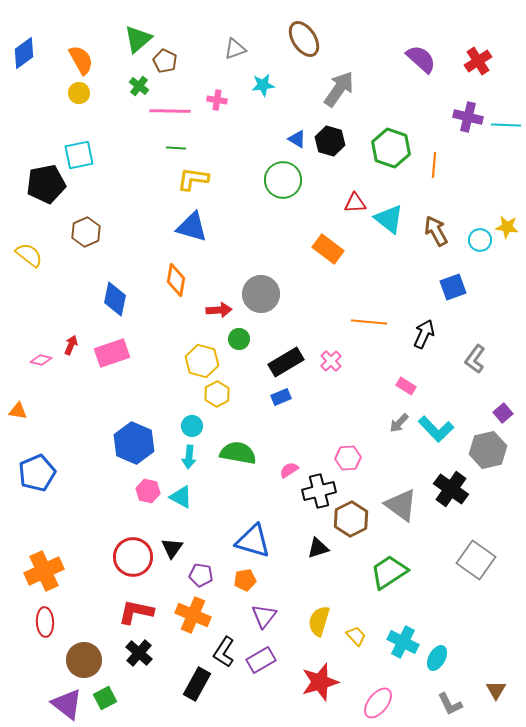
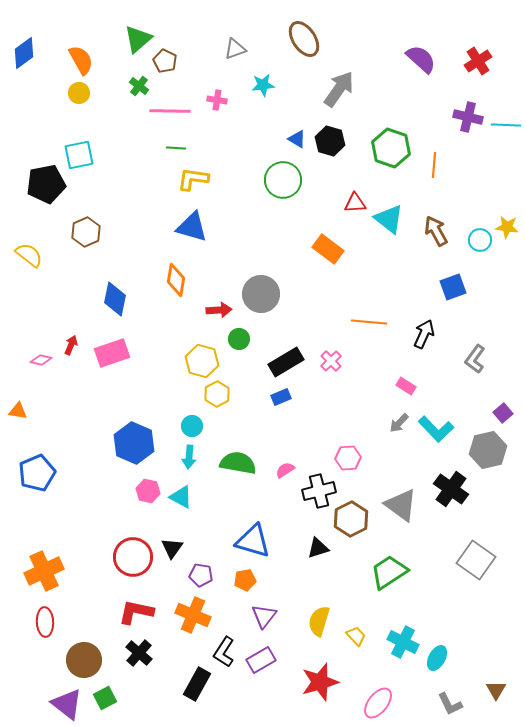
green semicircle at (238, 453): moved 10 px down
pink semicircle at (289, 470): moved 4 px left
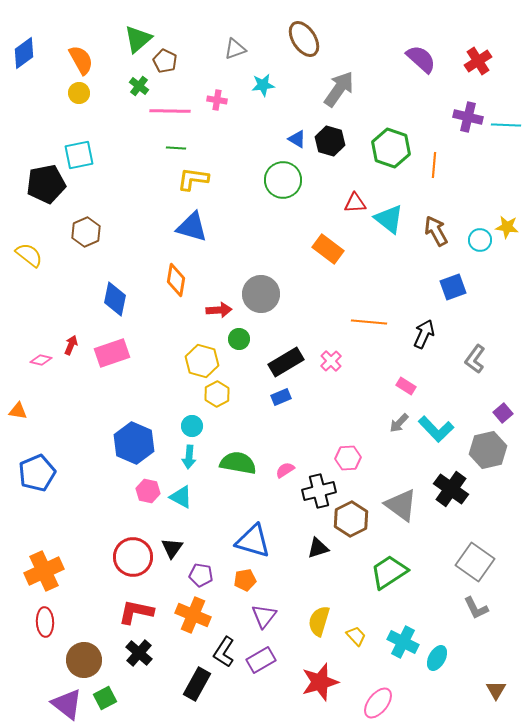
gray square at (476, 560): moved 1 px left, 2 px down
gray L-shape at (450, 704): moved 26 px right, 96 px up
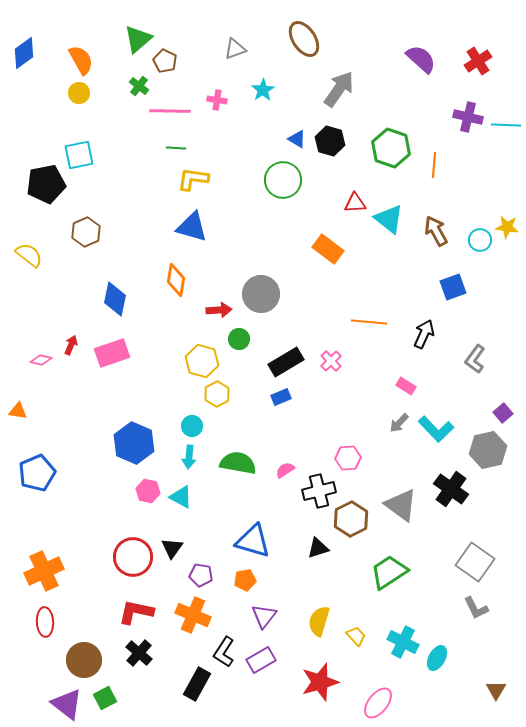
cyan star at (263, 85): moved 5 px down; rotated 25 degrees counterclockwise
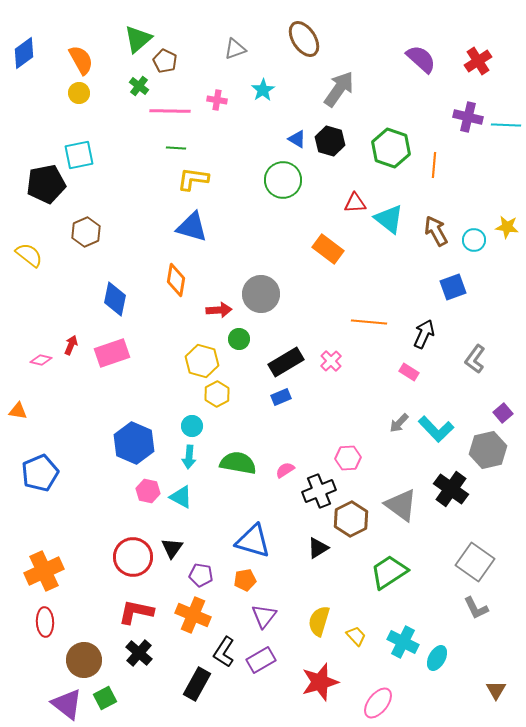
cyan circle at (480, 240): moved 6 px left
pink rectangle at (406, 386): moved 3 px right, 14 px up
blue pentagon at (37, 473): moved 3 px right
black cross at (319, 491): rotated 8 degrees counterclockwise
black triangle at (318, 548): rotated 15 degrees counterclockwise
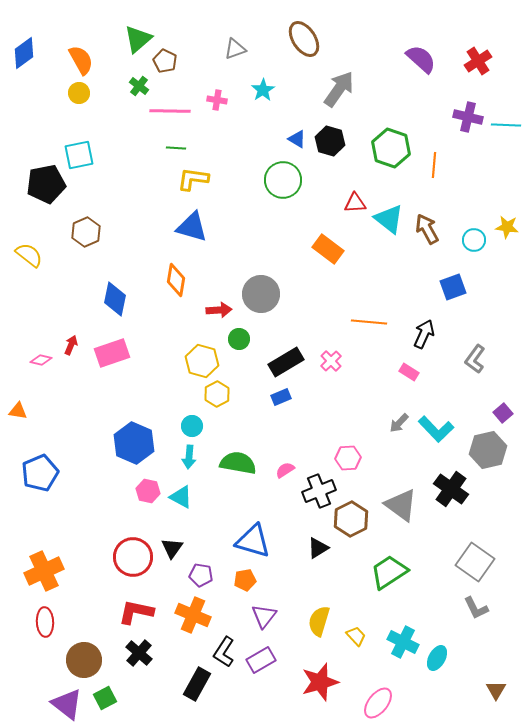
brown arrow at (436, 231): moved 9 px left, 2 px up
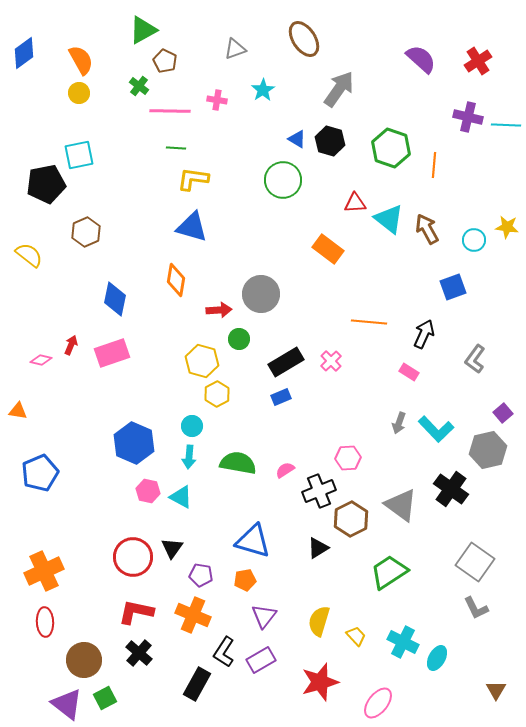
green triangle at (138, 39): moved 5 px right, 9 px up; rotated 12 degrees clockwise
gray arrow at (399, 423): rotated 25 degrees counterclockwise
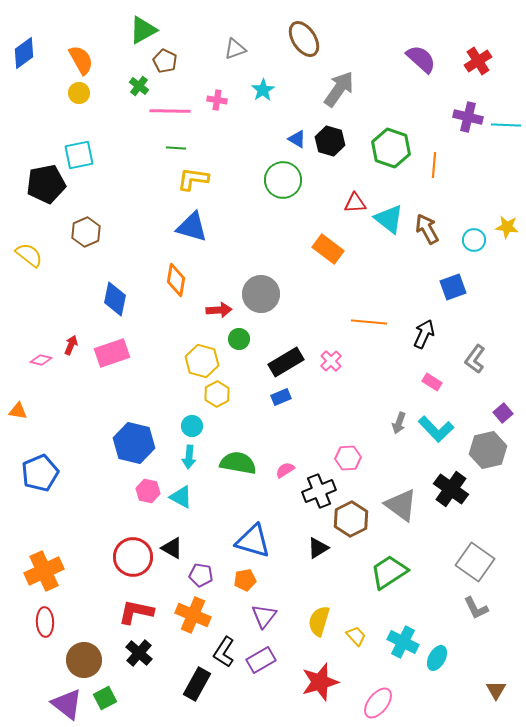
pink rectangle at (409, 372): moved 23 px right, 10 px down
blue hexagon at (134, 443): rotated 9 degrees counterclockwise
black triangle at (172, 548): rotated 35 degrees counterclockwise
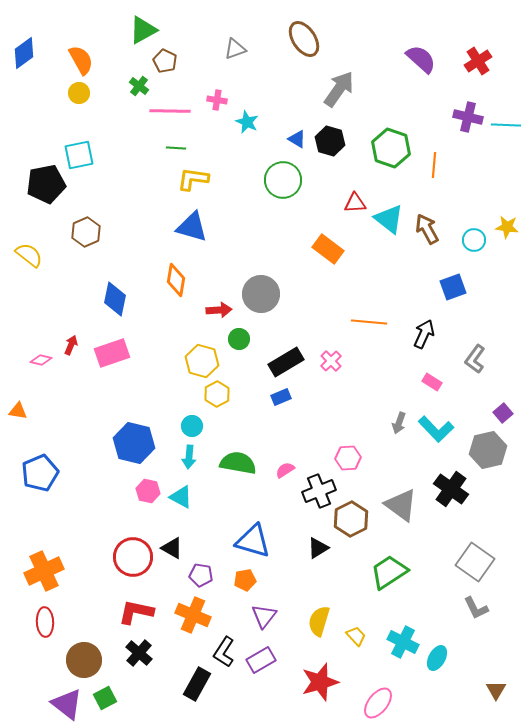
cyan star at (263, 90): moved 16 px left, 32 px down; rotated 15 degrees counterclockwise
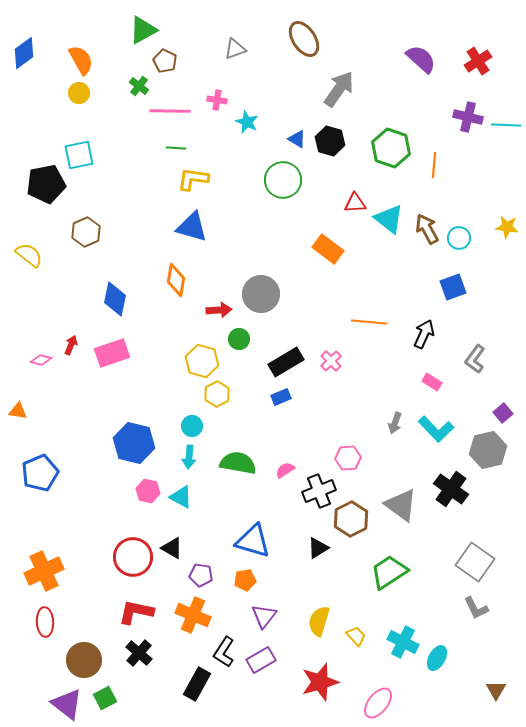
cyan circle at (474, 240): moved 15 px left, 2 px up
gray arrow at (399, 423): moved 4 px left
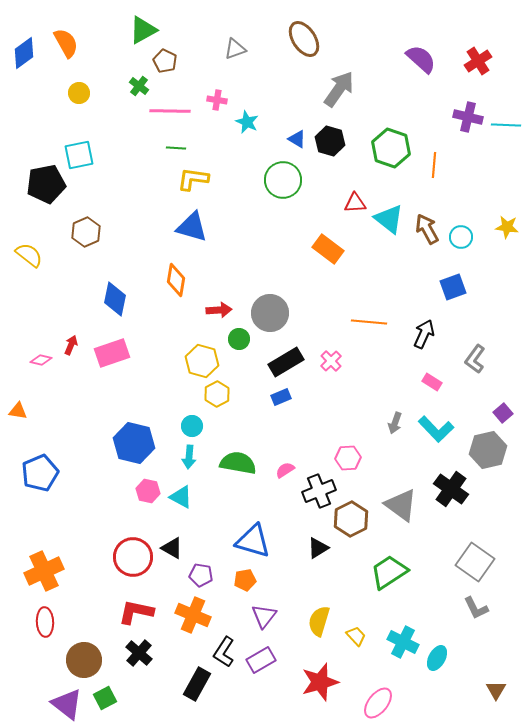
orange semicircle at (81, 60): moved 15 px left, 17 px up
cyan circle at (459, 238): moved 2 px right, 1 px up
gray circle at (261, 294): moved 9 px right, 19 px down
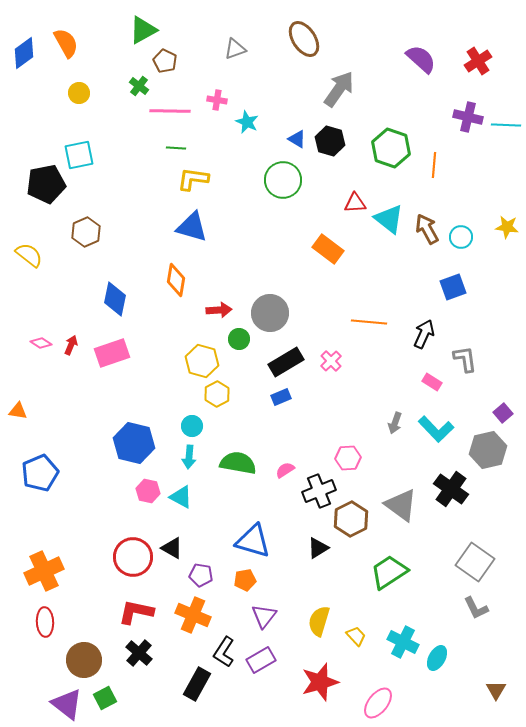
gray L-shape at (475, 359): moved 10 px left; rotated 136 degrees clockwise
pink diamond at (41, 360): moved 17 px up; rotated 20 degrees clockwise
